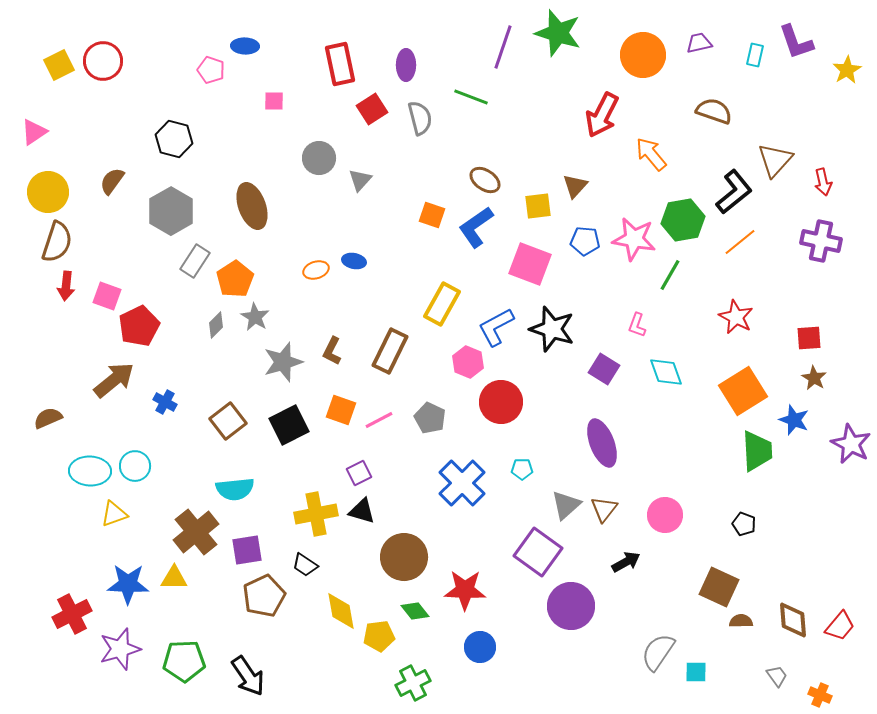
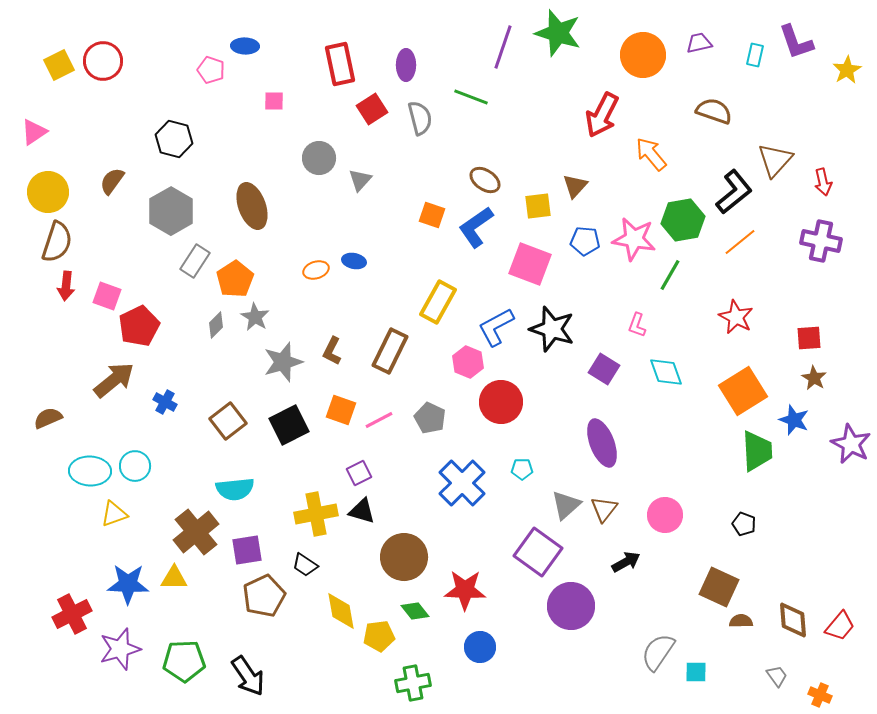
yellow rectangle at (442, 304): moved 4 px left, 2 px up
green cross at (413, 683): rotated 16 degrees clockwise
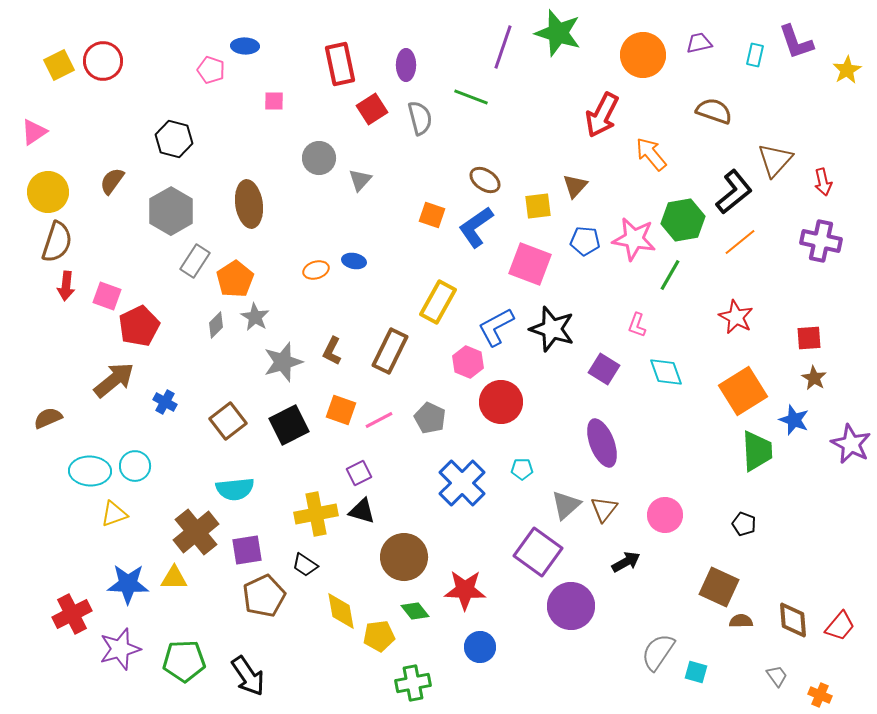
brown ellipse at (252, 206): moved 3 px left, 2 px up; rotated 12 degrees clockwise
cyan square at (696, 672): rotated 15 degrees clockwise
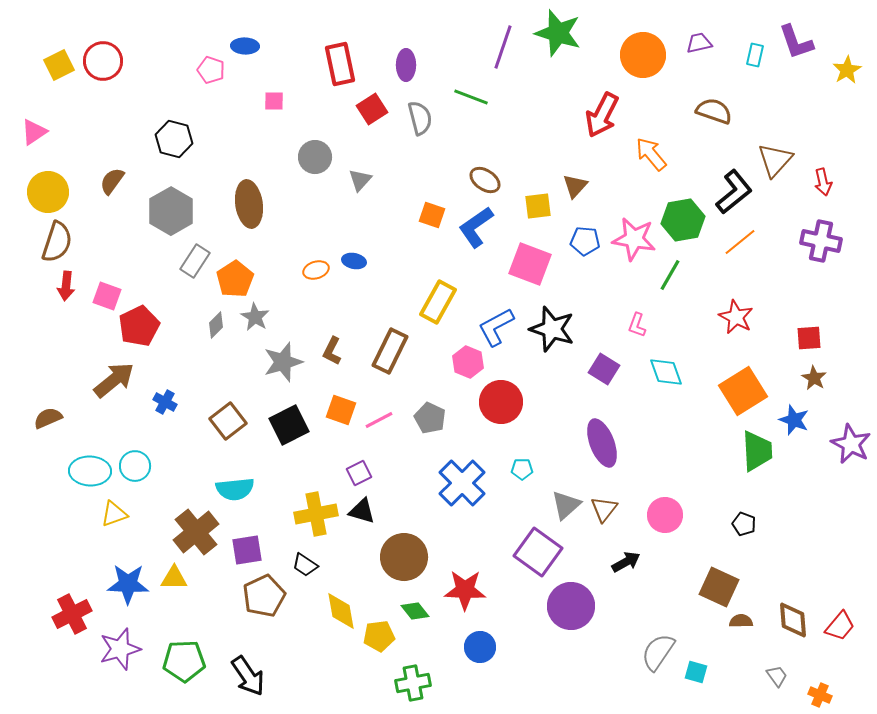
gray circle at (319, 158): moved 4 px left, 1 px up
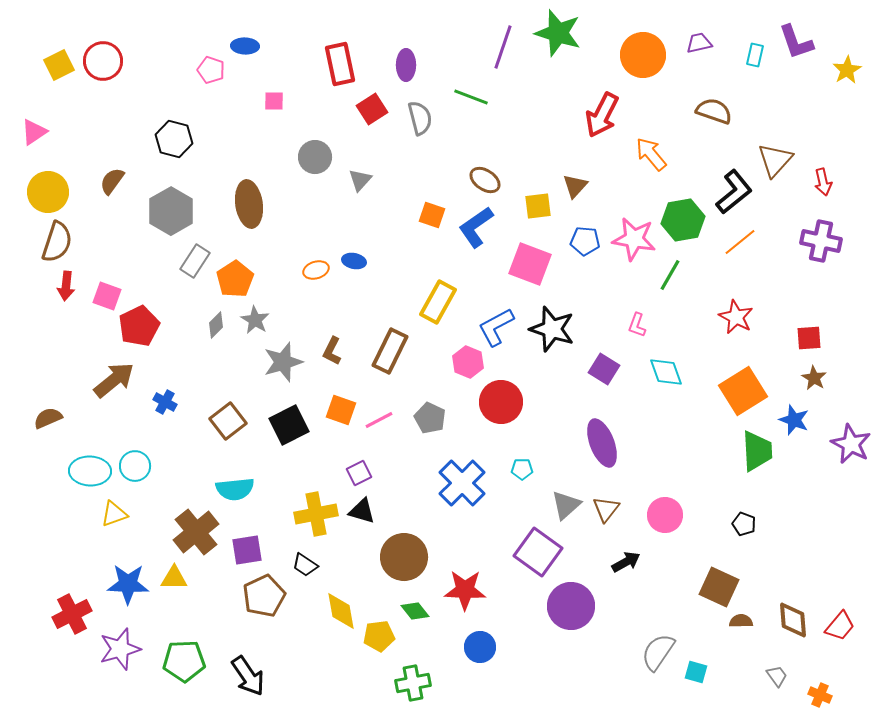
gray star at (255, 317): moved 3 px down
brown triangle at (604, 509): moved 2 px right
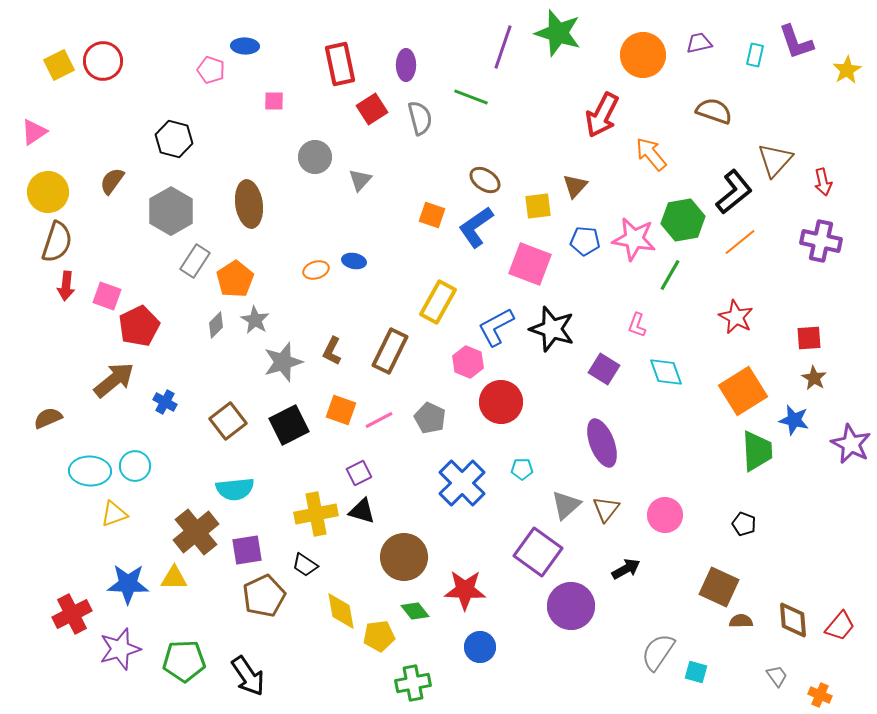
blue star at (794, 420): rotated 8 degrees counterclockwise
black arrow at (626, 562): moved 7 px down
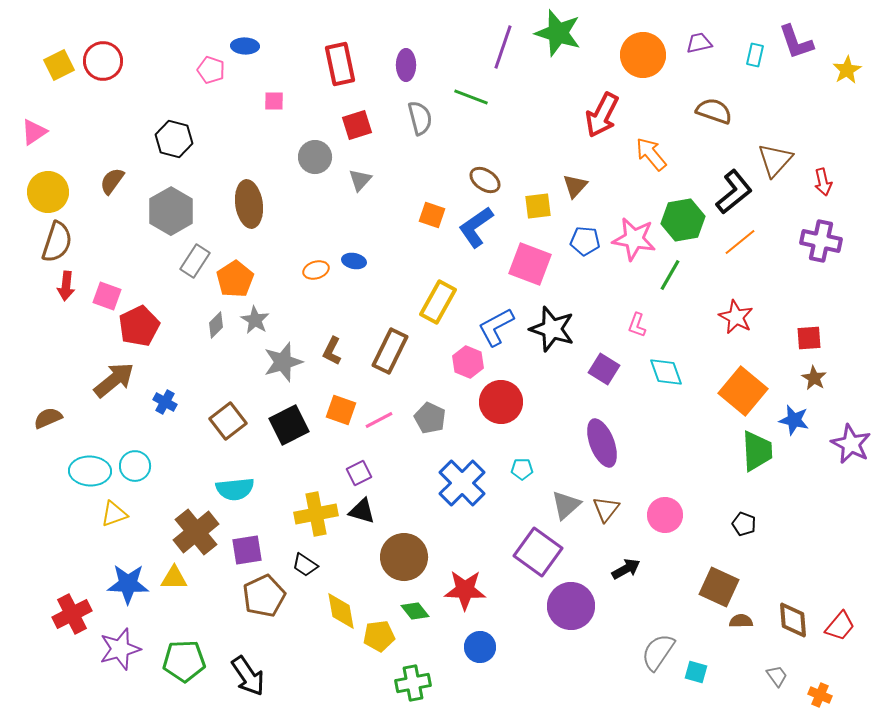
red square at (372, 109): moved 15 px left, 16 px down; rotated 16 degrees clockwise
orange square at (743, 391): rotated 18 degrees counterclockwise
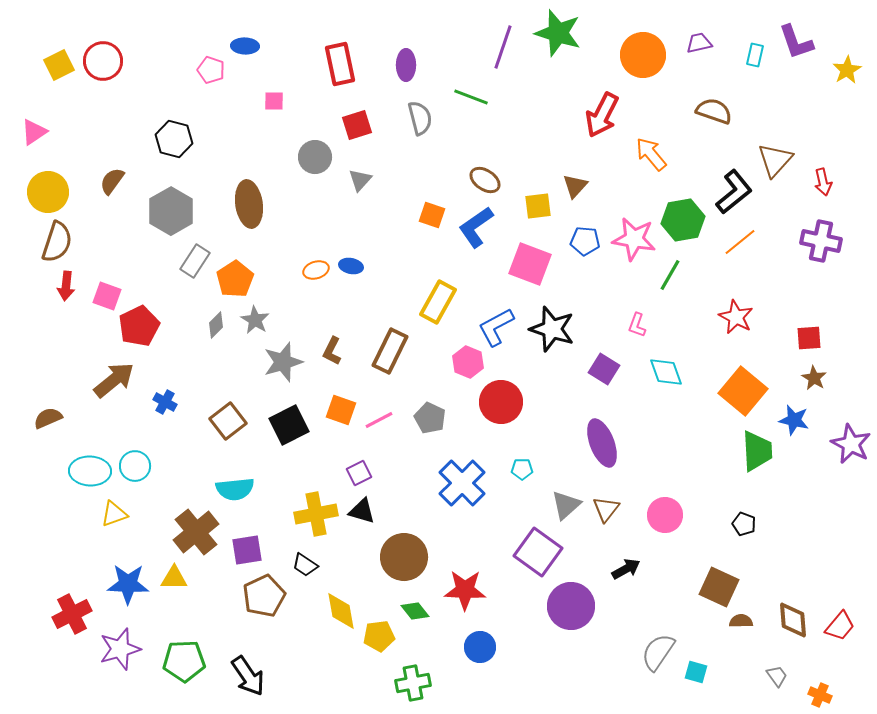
blue ellipse at (354, 261): moved 3 px left, 5 px down
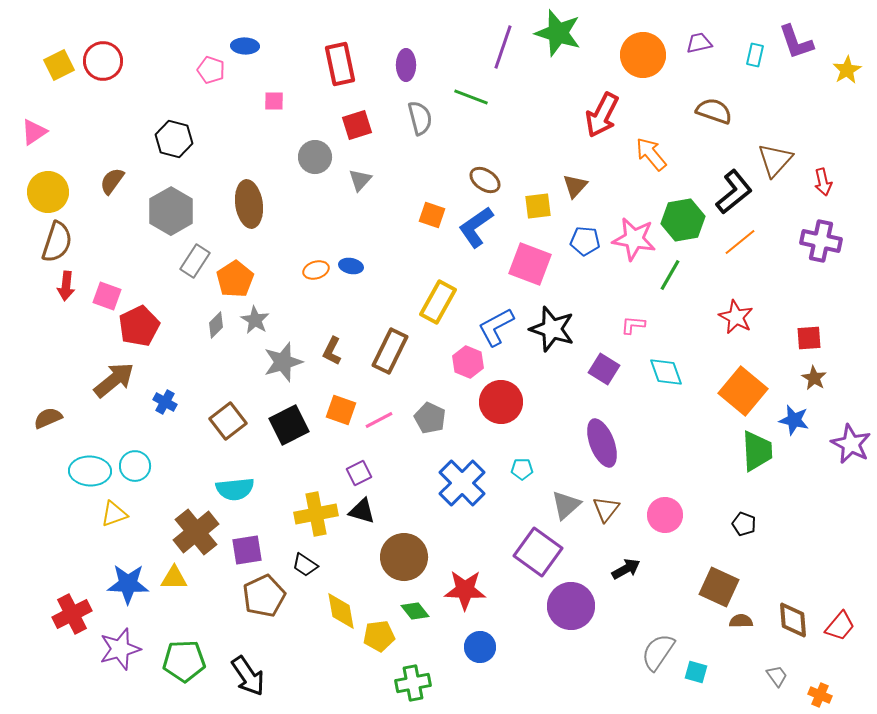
pink L-shape at (637, 325): moved 4 px left; rotated 75 degrees clockwise
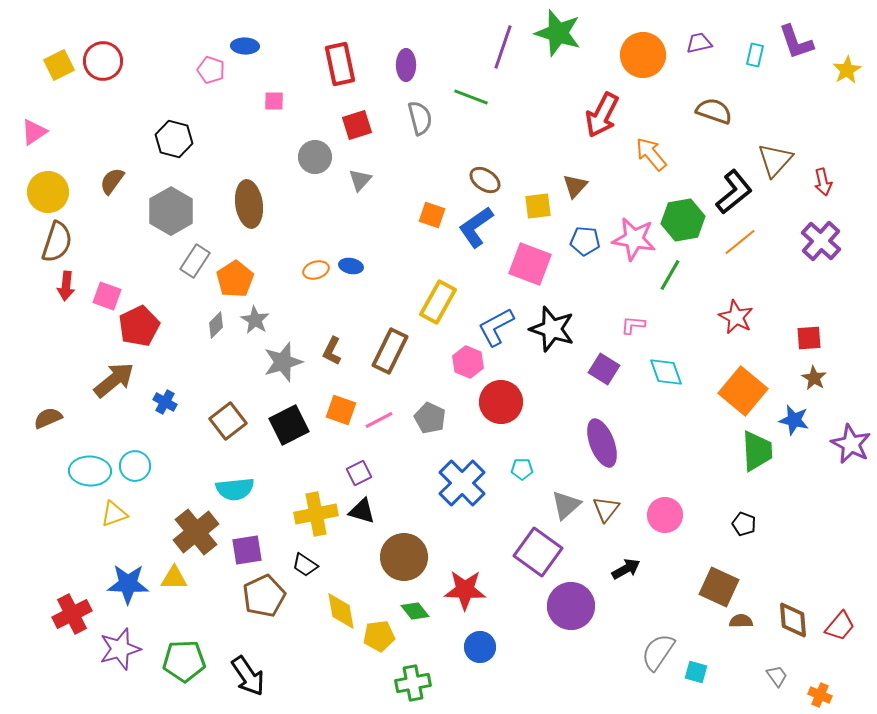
purple cross at (821, 241): rotated 30 degrees clockwise
